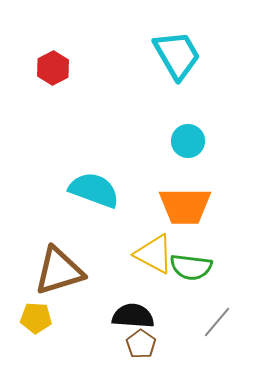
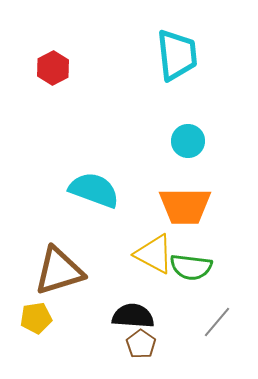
cyan trapezoid: rotated 24 degrees clockwise
yellow pentagon: rotated 12 degrees counterclockwise
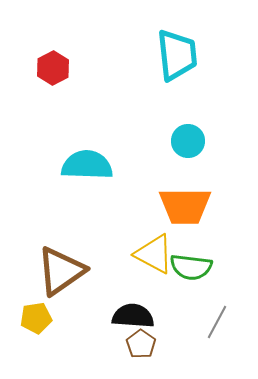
cyan semicircle: moved 7 px left, 25 px up; rotated 18 degrees counterclockwise
brown triangle: moved 2 px right; rotated 18 degrees counterclockwise
gray line: rotated 12 degrees counterclockwise
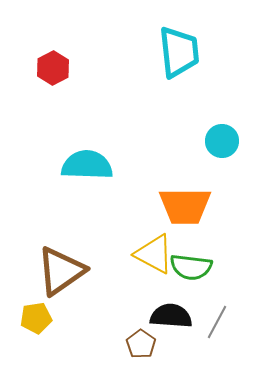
cyan trapezoid: moved 2 px right, 3 px up
cyan circle: moved 34 px right
black semicircle: moved 38 px right
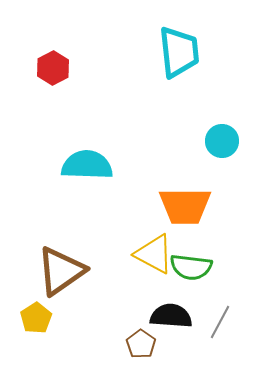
yellow pentagon: rotated 24 degrees counterclockwise
gray line: moved 3 px right
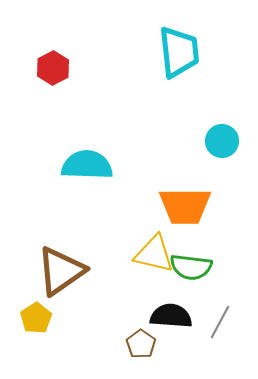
yellow triangle: rotated 15 degrees counterclockwise
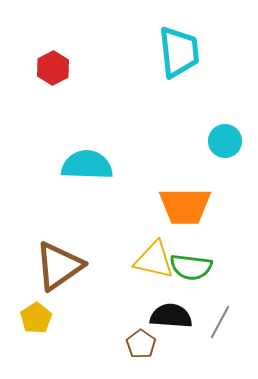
cyan circle: moved 3 px right
yellow triangle: moved 6 px down
brown triangle: moved 2 px left, 5 px up
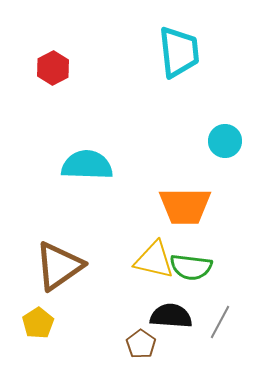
yellow pentagon: moved 2 px right, 5 px down
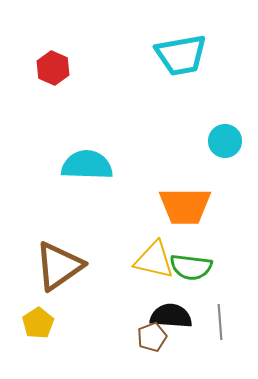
cyan trapezoid: moved 2 px right, 3 px down; rotated 86 degrees clockwise
red hexagon: rotated 8 degrees counterclockwise
gray line: rotated 32 degrees counterclockwise
brown pentagon: moved 11 px right, 7 px up; rotated 16 degrees clockwise
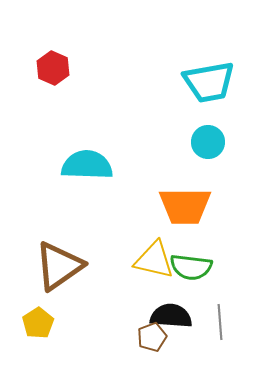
cyan trapezoid: moved 28 px right, 27 px down
cyan circle: moved 17 px left, 1 px down
